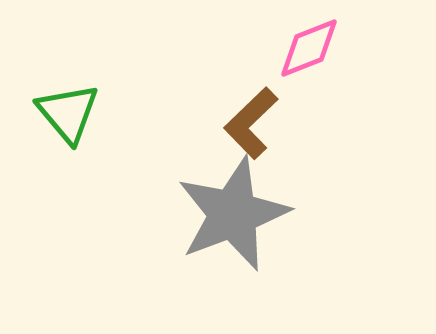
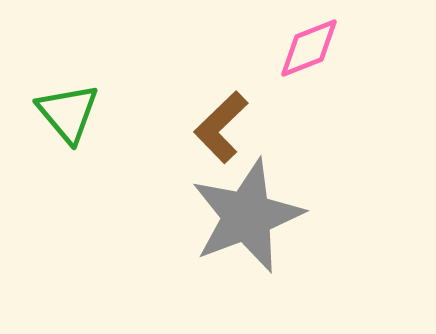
brown L-shape: moved 30 px left, 4 px down
gray star: moved 14 px right, 2 px down
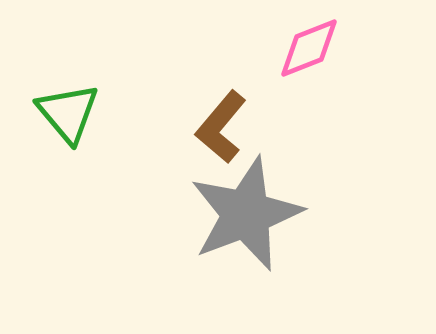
brown L-shape: rotated 6 degrees counterclockwise
gray star: moved 1 px left, 2 px up
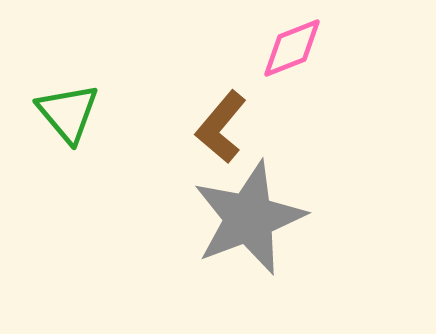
pink diamond: moved 17 px left
gray star: moved 3 px right, 4 px down
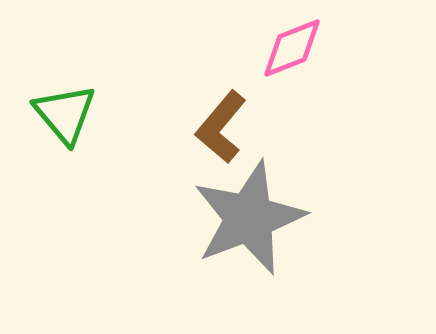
green triangle: moved 3 px left, 1 px down
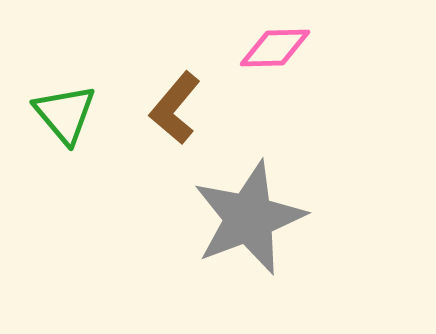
pink diamond: moved 17 px left; rotated 20 degrees clockwise
brown L-shape: moved 46 px left, 19 px up
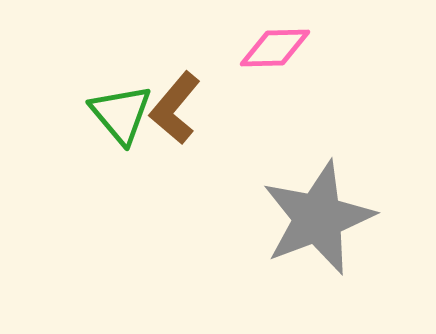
green triangle: moved 56 px right
gray star: moved 69 px right
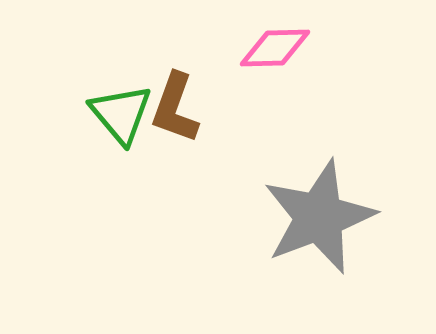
brown L-shape: rotated 20 degrees counterclockwise
gray star: moved 1 px right, 1 px up
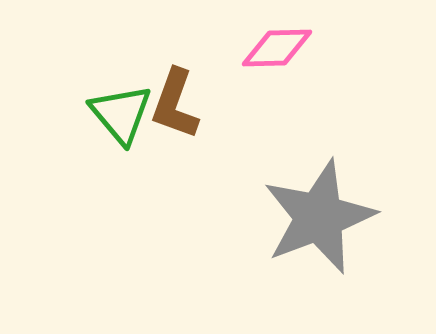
pink diamond: moved 2 px right
brown L-shape: moved 4 px up
